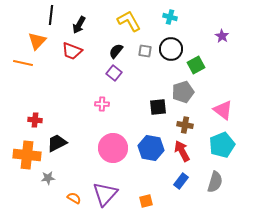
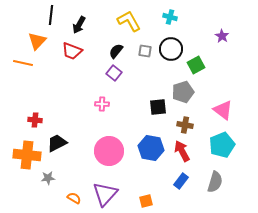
pink circle: moved 4 px left, 3 px down
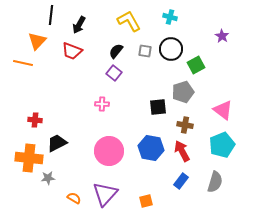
orange cross: moved 2 px right, 3 px down
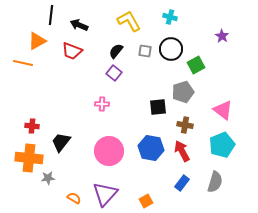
black arrow: rotated 84 degrees clockwise
orange triangle: rotated 18 degrees clockwise
red cross: moved 3 px left, 6 px down
black trapezoid: moved 4 px right, 1 px up; rotated 25 degrees counterclockwise
blue rectangle: moved 1 px right, 2 px down
orange square: rotated 16 degrees counterclockwise
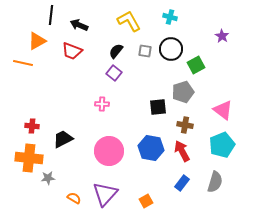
black trapezoid: moved 2 px right, 3 px up; rotated 25 degrees clockwise
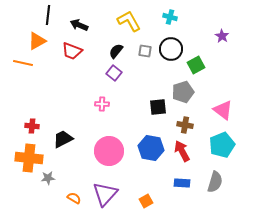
black line: moved 3 px left
blue rectangle: rotated 56 degrees clockwise
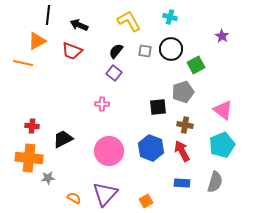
blue hexagon: rotated 10 degrees clockwise
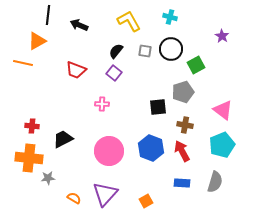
red trapezoid: moved 4 px right, 19 px down
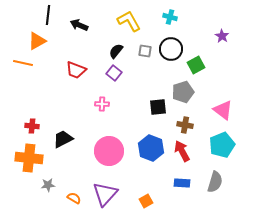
gray star: moved 7 px down
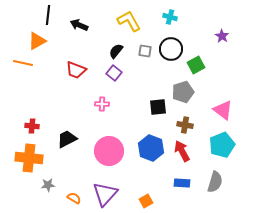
black trapezoid: moved 4 px right
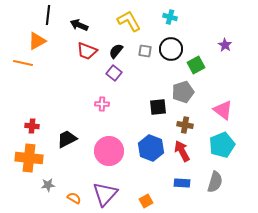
purple star: moved 3 px right, 9 px down
red trapezoid: moved 11 px right, 19 px up
